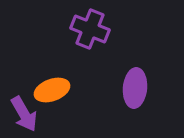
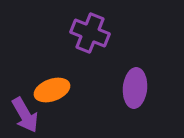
purple cross: moved 4 px down
purple arrow: moved 1 px right, 1 px down
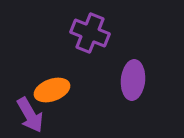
purple ellipse: moved 2 px left, 8 px up
purple arrow: moved 5 px right
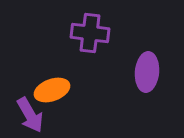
purple cross: rotated 15 degrees counterclockwise
purple ellipse: moved 14 px right, 8 px up
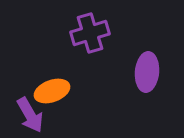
purple cross: rotated 24 degrees counterclockwise
orange ellipse: moved 1 px down
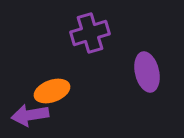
purple ellipse: rotated 18 degrees counterclockwise
purple arrow: rotated 111 degrees clockwise
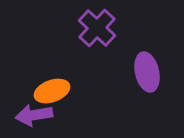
purple cross: moved 7 px right, 5 px up; rotated 30 degrees counterclockwise
purple arrow: moved 4 px right
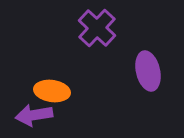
purple ellipse: moved 1 px right, 1 px up
orange ellipse: rotated 28 degrees clockwise
